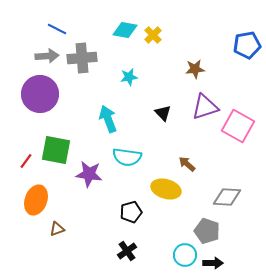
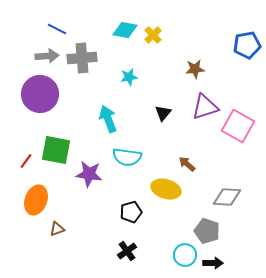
black triangle: rotated 24 degrees clockwise
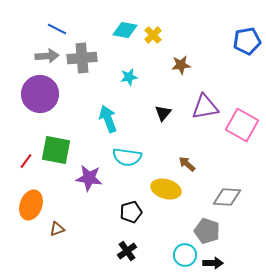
blue pentagon: moved 4 px up
brown star: moved 14 px left, 4 px up
purple triangle: rotated 8 degrees clockwise
pink square: moved 4 px right, 1 px up
purple star: moved 4 px down
orange ellipse: moved 5 px left, 5 px down
